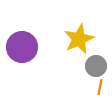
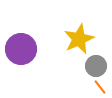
purple circle: moved 1 px left, 2 px down
orange line: rotated 49 degrees counterclockwise
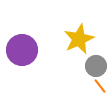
purple circle: moved 1 px right, 1 px down
orange line: moved 1 px up
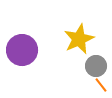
orange line: moved 1 px right, 1 px up
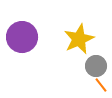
purple circle: moved 13 px up
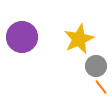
orange line: moved 2 px down
